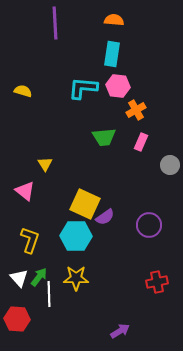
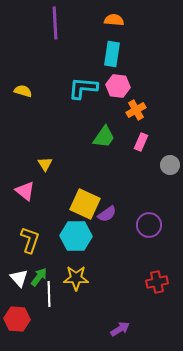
green trapezoid: rotated 50 degrees counterclockwise
purple semicircle: moved 2 px right, 3 px up
purple arrow: moved 2 px up
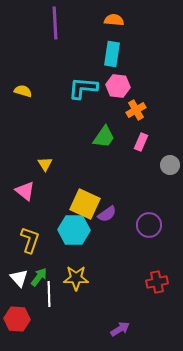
cyan hexagon: moved 2 px left, 6 px up
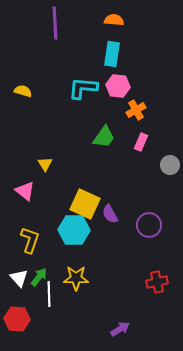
purple semicircle: moved 3 px right; rotated 96 degrees clockwise
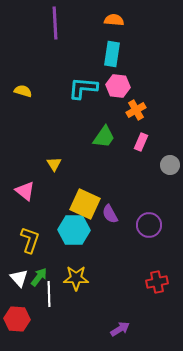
yellow triangle: moved 9 px right
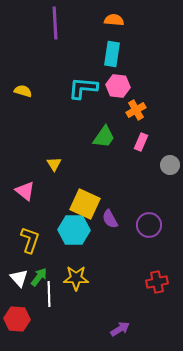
purple semicircle: moved 5 px down
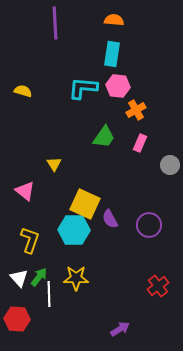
pink rectangle: moved 1 px left, 1 px down
red cross: moved 1 px right, 4 px down; rotated 25 degrees counterclockwise
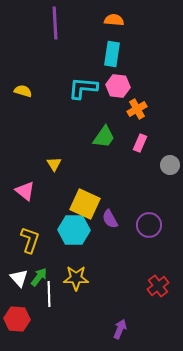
orange cross: moved 1 px right, 1 px up
purple arrow: rotated 36 degrees counterclockwise
